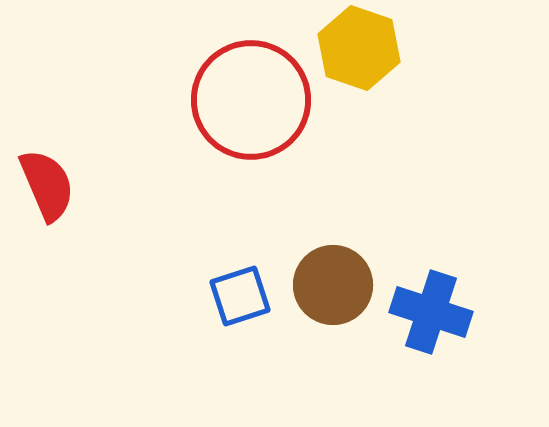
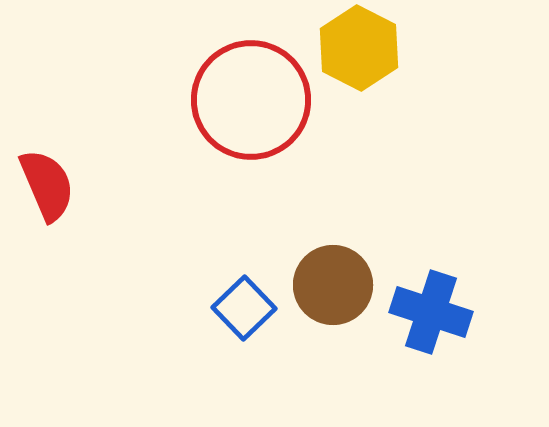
yellow hexagon: rotated 8 degrees clockwise
blue square: moved 4 px right, 12 px down; rotated 26 degrees counterclockwise
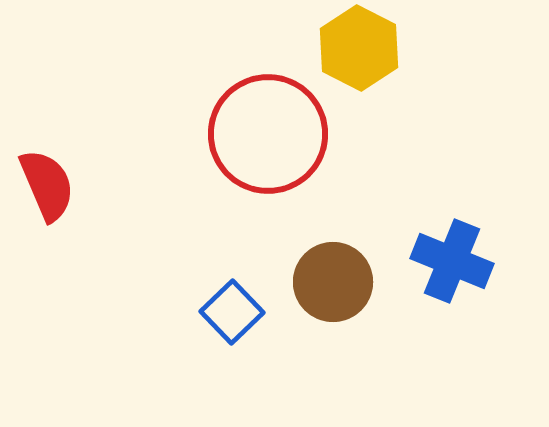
red circle: moved 17 px right, 34 px down
brown circle: moved 3 px up
blue square: moved 12 px left, 4 px down
blue cross: moved 21 px right, 51 px up; rotated 4 degrees clockwise
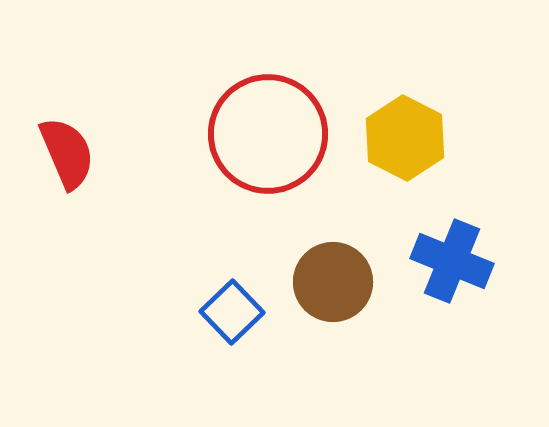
yellow hexagon: moved 46 px right, 90 px down
red semicircle: moved 20 px right, 32 px up
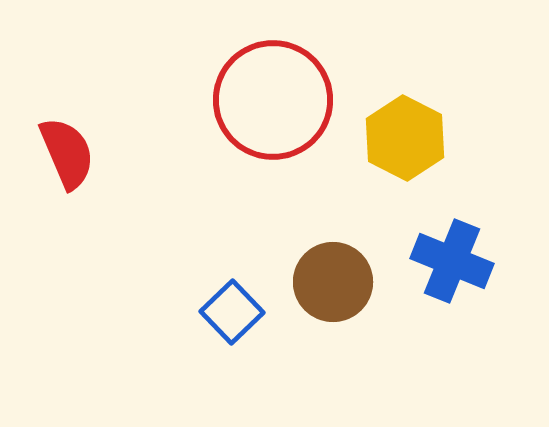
red circle: moved 5 px right, 34 px up
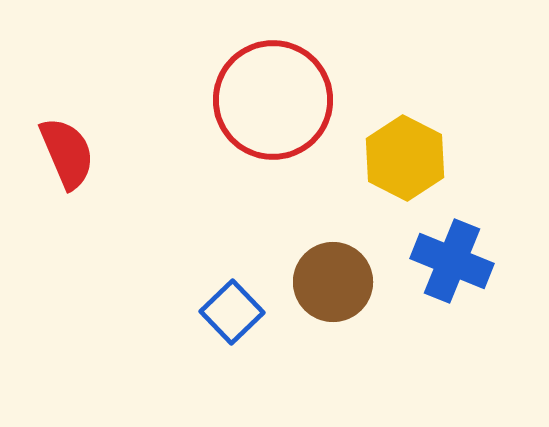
yellow hexagon: moved 20 px down
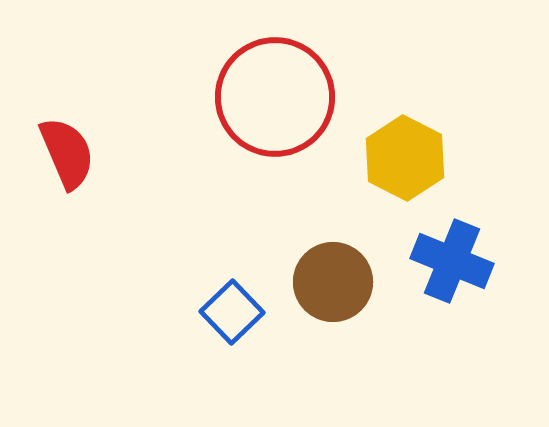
red circle: moved 2 px right, 3 px up
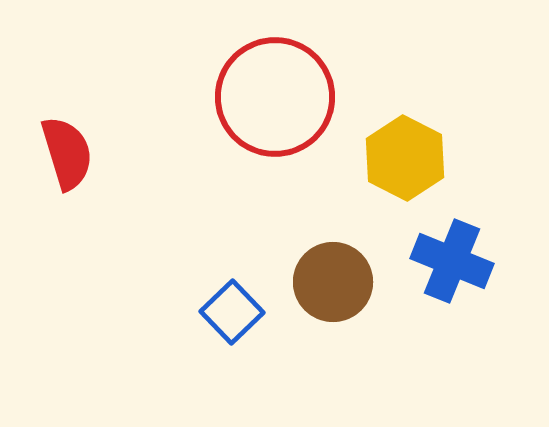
red semicircle: rotated 6 degrees clockwise
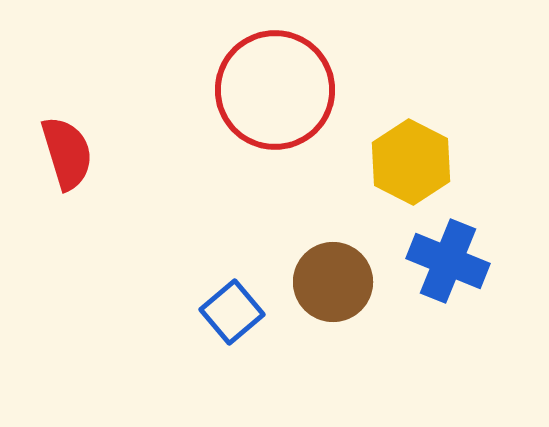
red circle: moved 7 px up
yellow hexagon: moved 6 px right, 4 px down
blue cross: moved 4 px left
blue square: rotated 4 degrees clockwise
